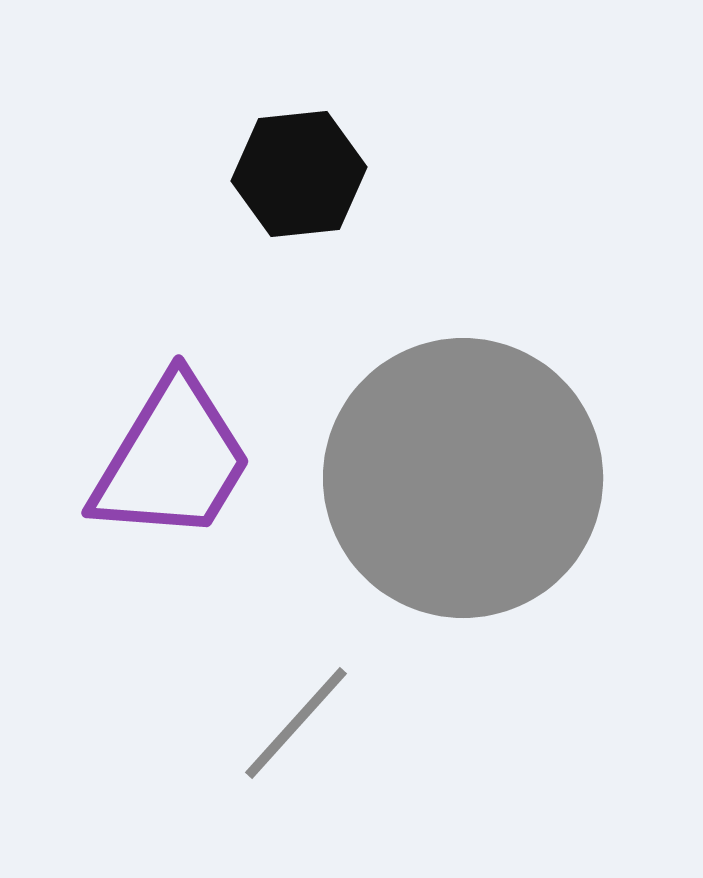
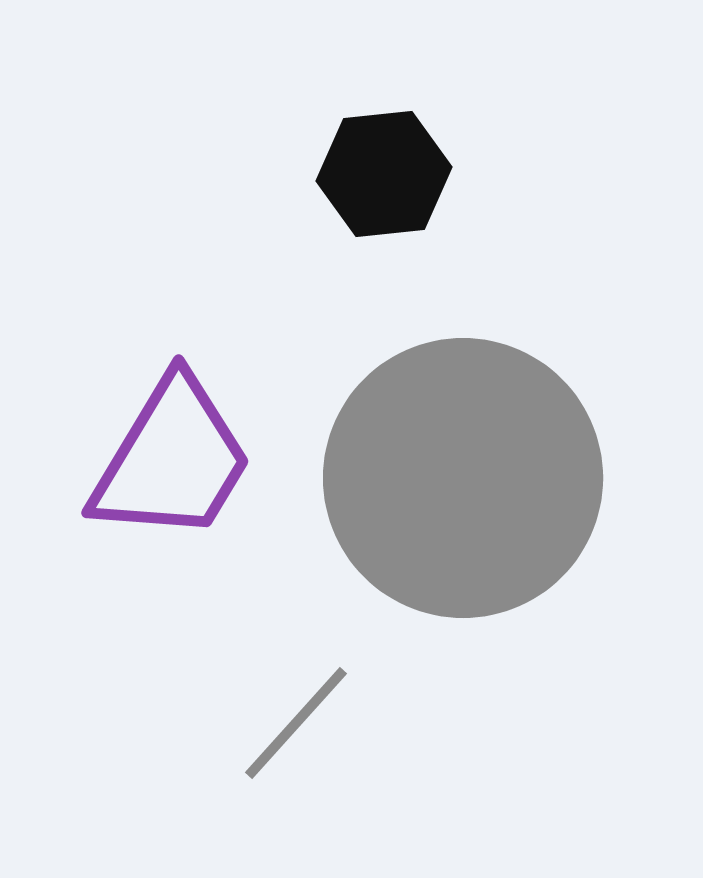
black hexagon: moved 85 px right
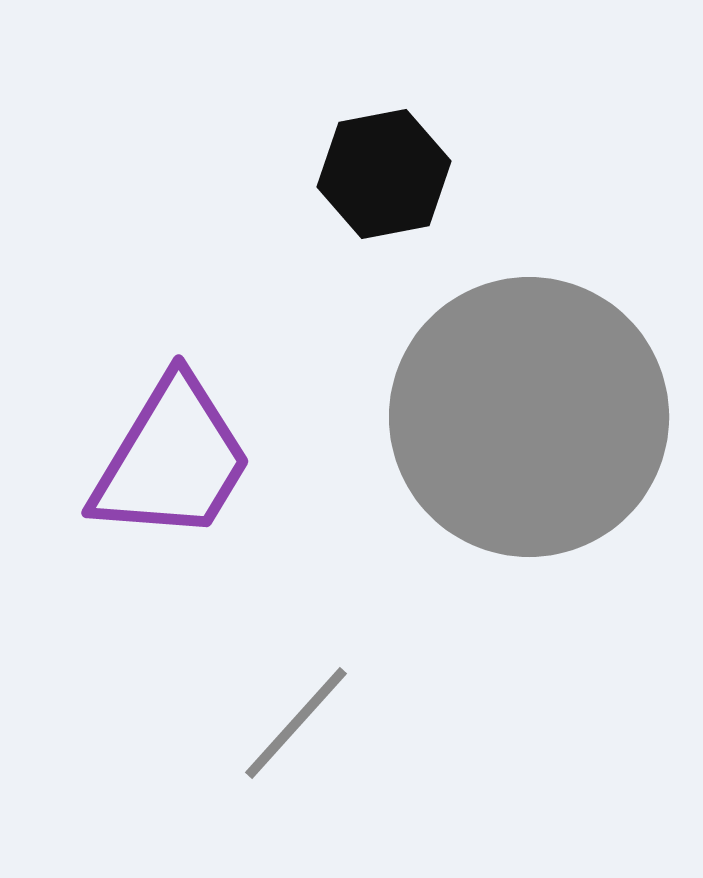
black hexagon: rotated 5 degrees counterclockwise
gray circle: moved 66 px right, 61 px up
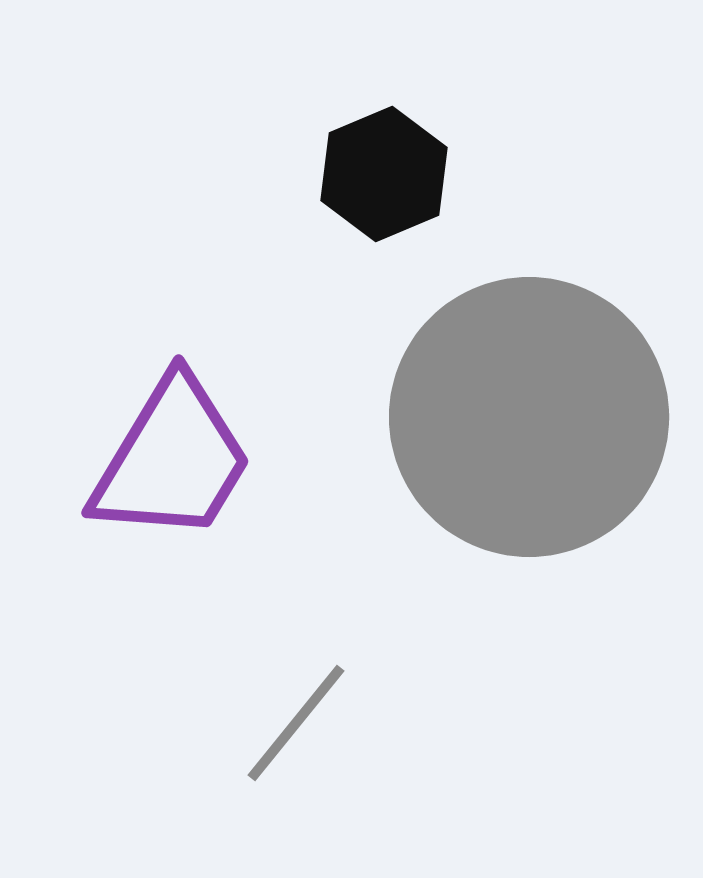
black hexagon: rotated 12 degrees counterclockwise
gray line: rotated 3 degrees counterclockwise
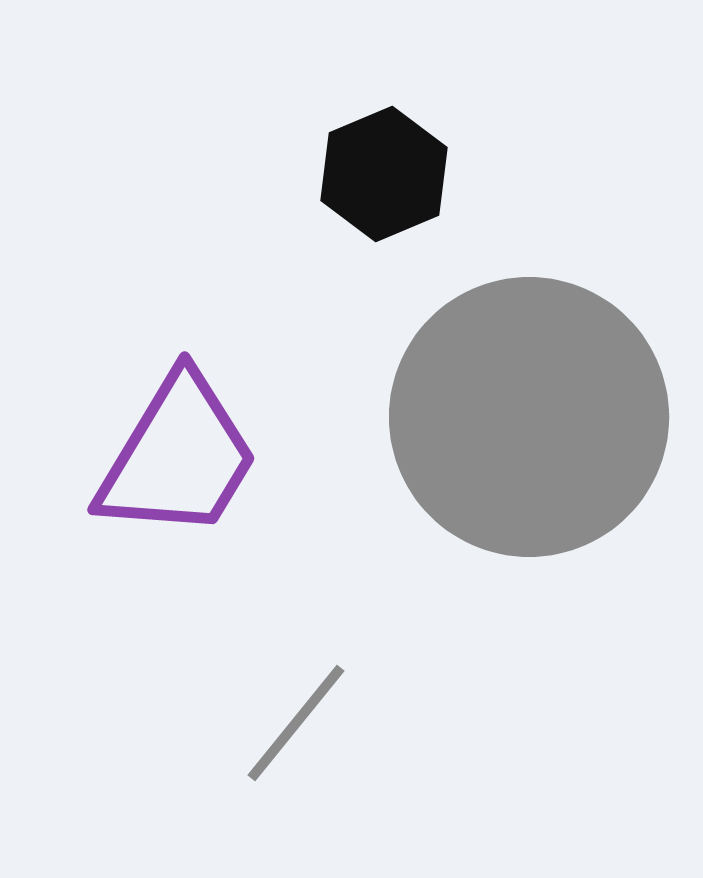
purple trapezoid: moved 6 px right, 3 px up
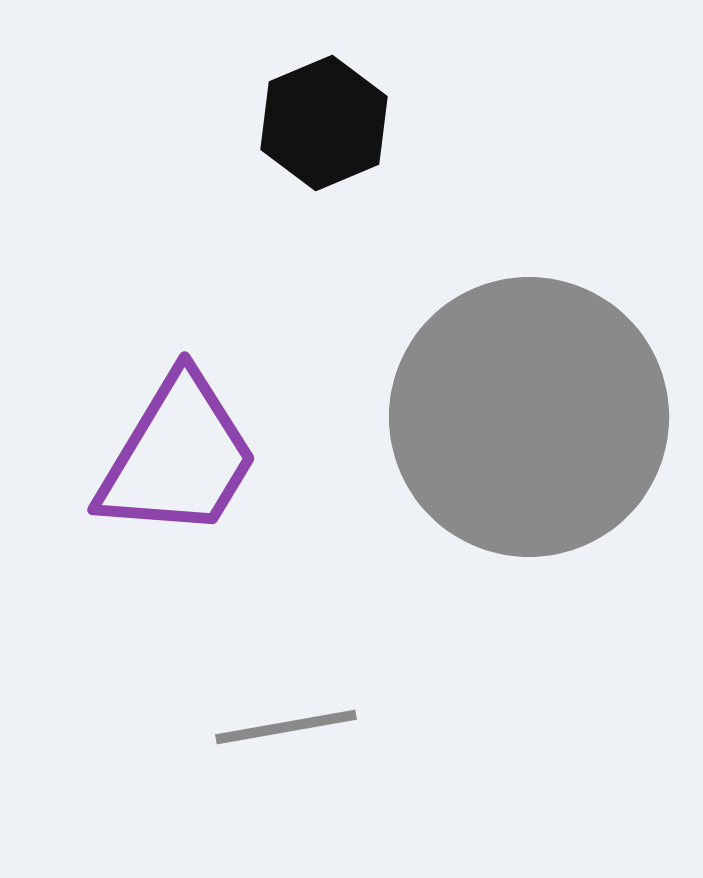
black hexagon: moved 60 px left, 51 px up
gray line: moved 10 px left, 4 px down; rotated 41 degrees clockwise
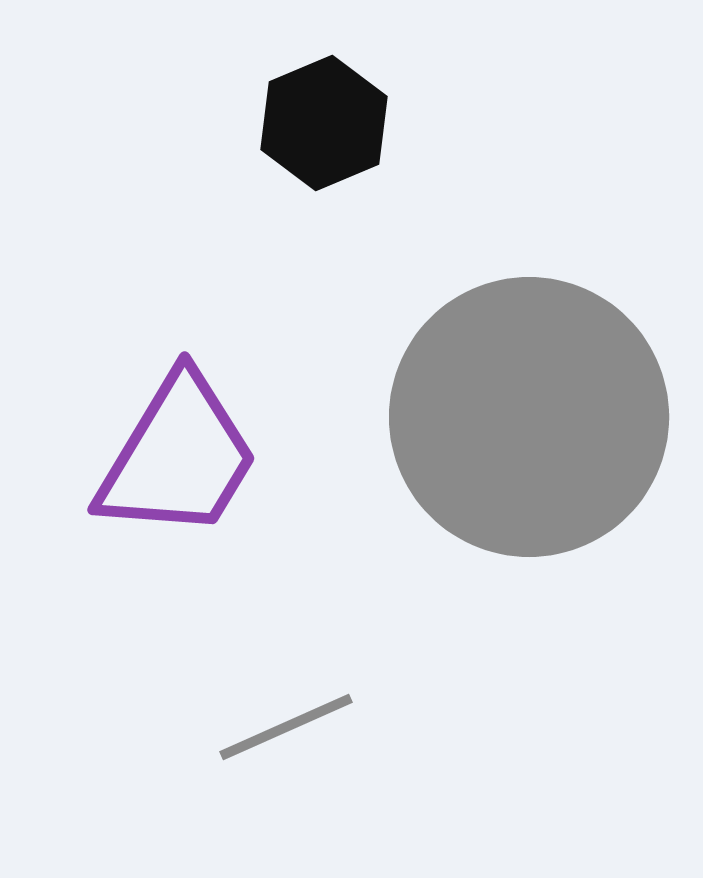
gray line: rotated 14 degrees counterclockwise
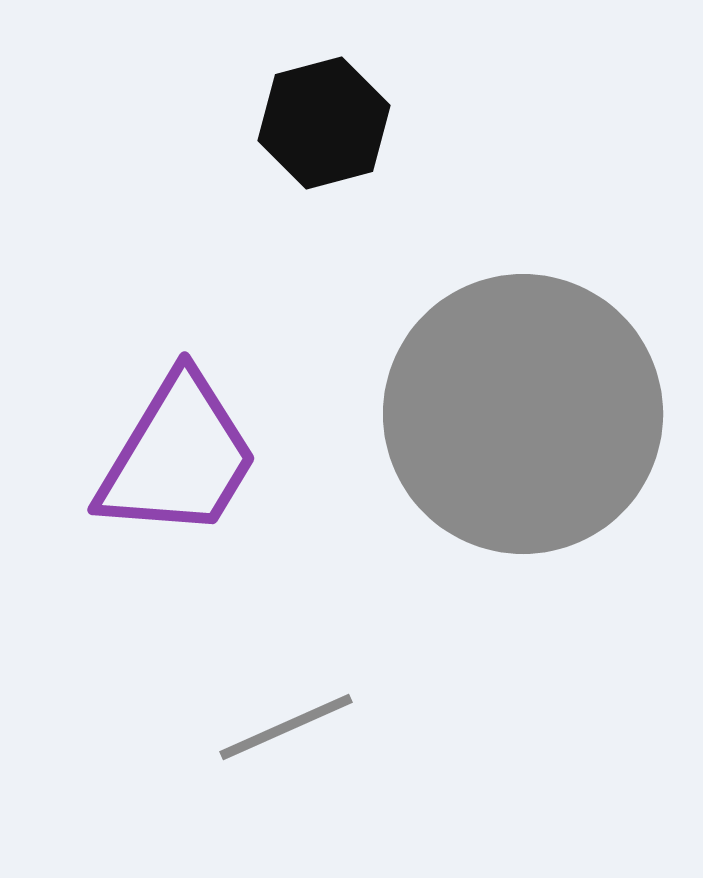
black hexagon: rotated 8 degrees clockwise
gray circle: moved 6 px left, 3 px up
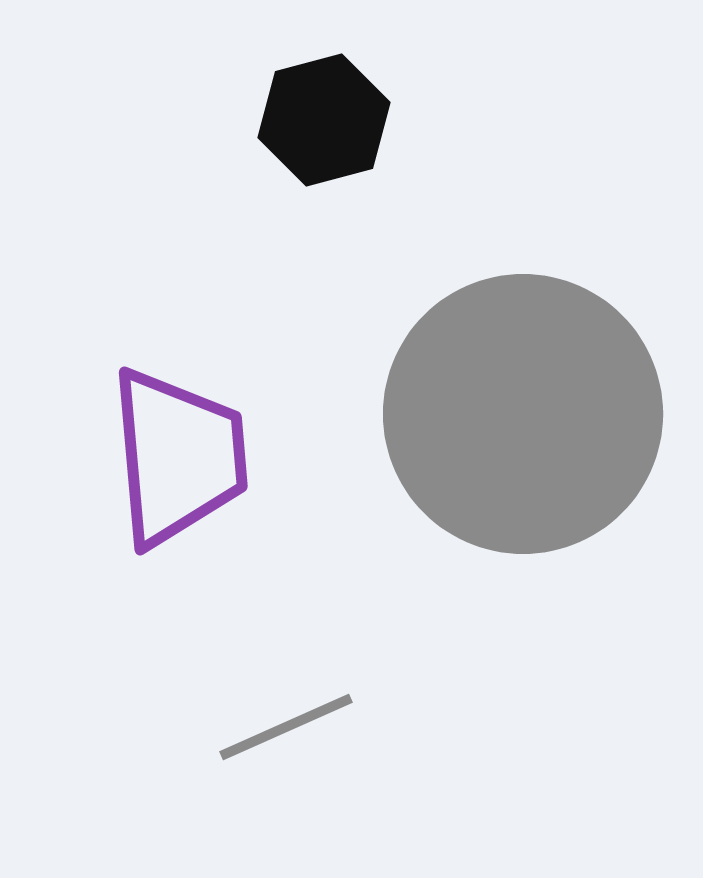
black hexagon: moved 3 px up
purple trapezoid: rotated 36 degrees counterclockwise
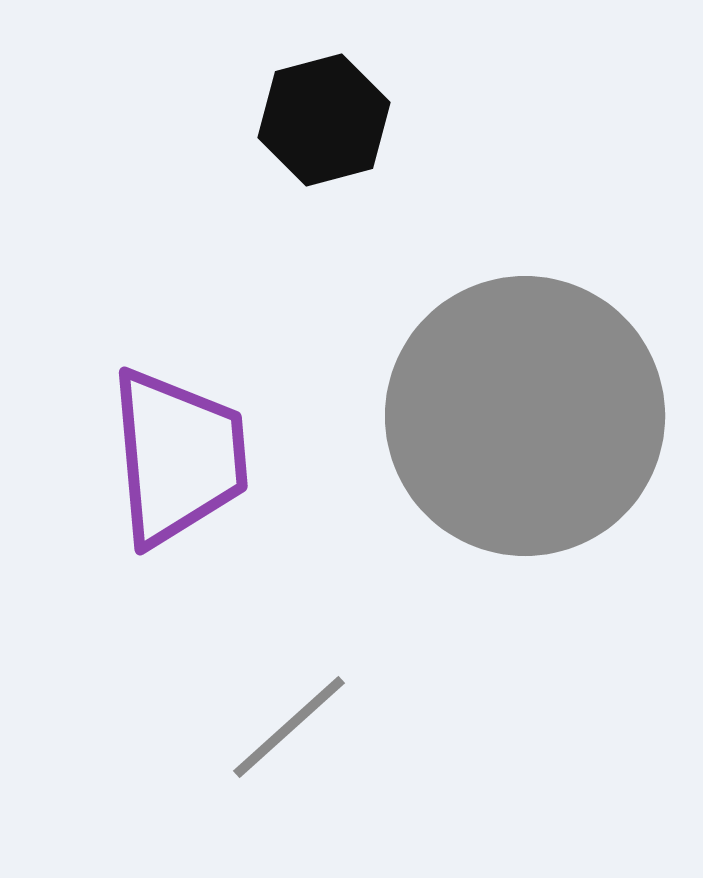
gray circle: moved 2 px right, 2 px down
gray line: moved 3 px right; rotated 18 degrees counterclockwise
